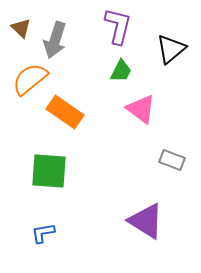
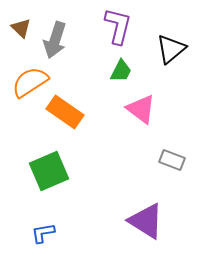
orange semicircle: moved 3 px down; rotated 6 degrees clockwise
green square: rotated 27 degrees counterclockwise
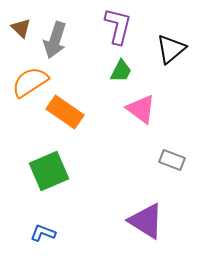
blue L-shape: rotated 30 degrees clockwise
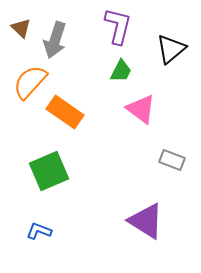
orange semicircle: rotated 15 degrees counterclockwise
blue L-shape: moved 4 px left, 2 px up
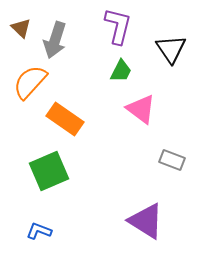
black triangle: rotated 24 degrees counterclockwise
orange rectangle: moved 7 px down
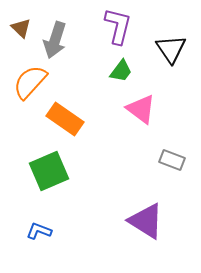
green trapezoid: rotated 10 degrees clockwise
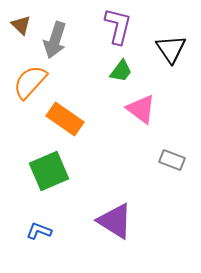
brown triangle: moved 3 px up
purple triangle: moved 31 px left
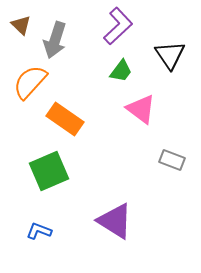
purple L-shape: rotated 33 degrees clockwise
black triangle: moved 1 px left, 6 px down
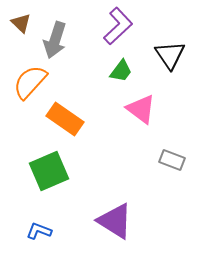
brown triangle: moved 2 px up
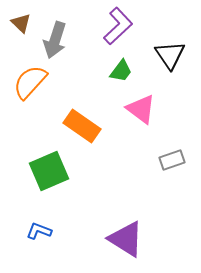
orange rectangle: moved 17 px right, 7 px down
gray rectangle: rotated 40 degrees counterclockwise
purple triangle: moved 11 px right, 18 px down
